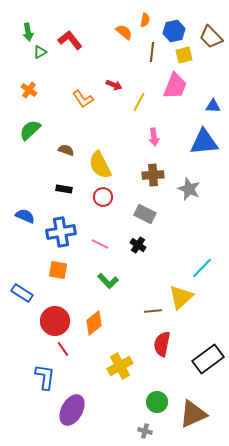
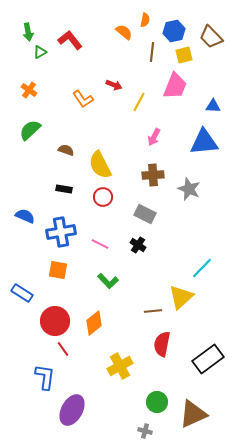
pink arrow at (154, 137): rotated 36 degrees clockwise
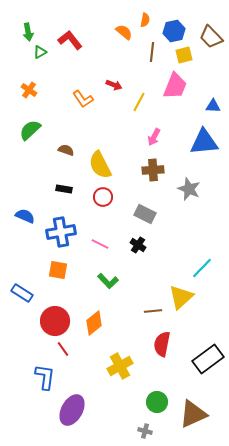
brown cross at (153, 175): moved 5 px up
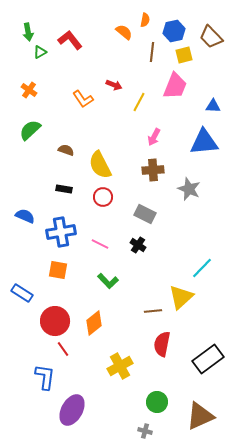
brown triangle at (193, 414): moved 7 px right, 2 px down
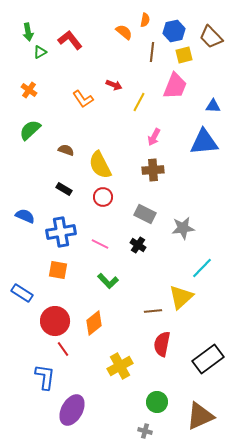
black rectangle at (64, 189): rotated 21 degrees clockwise
gray star at (189, 189): moved 6 px left, 39 px down; rotated 30 degrees counterclockwise
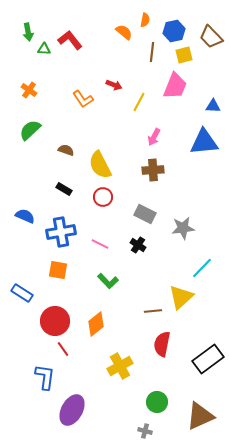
green triangle at (40, 52): moved 4 px right, 3 px up; rotated 32 degrees clockwise
orange diamond at (94, 323): moved 2 px right, 1 px down
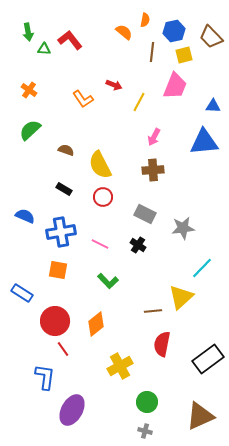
green circle at (157, 402): moved 10 px left
